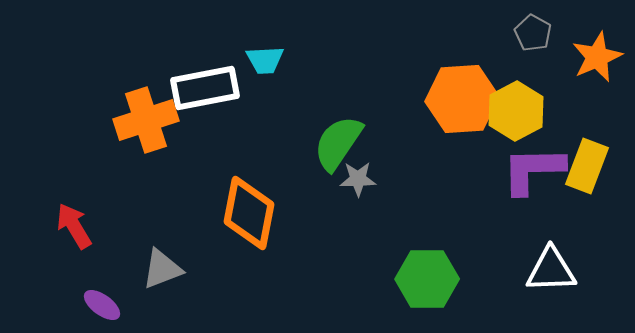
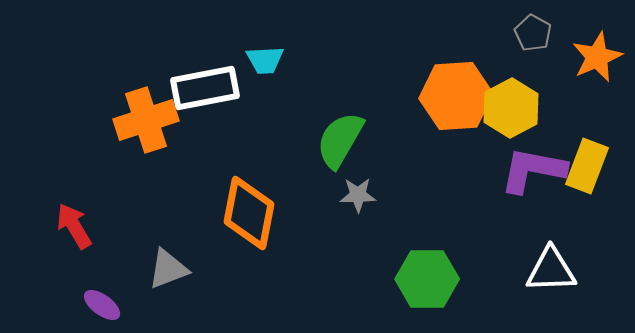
orange hexagon: moved 6 px left, 3 px up
yellow hexagon: moved 5 px left, 3 px up
green semicircle: moved 2 px right, 3 px up; rotated 4 degrees counterclockwise
purple L-shape: rotated 12 degrees clockwise
gray star: moved 16 px down
gray triangle: moved 6 px right
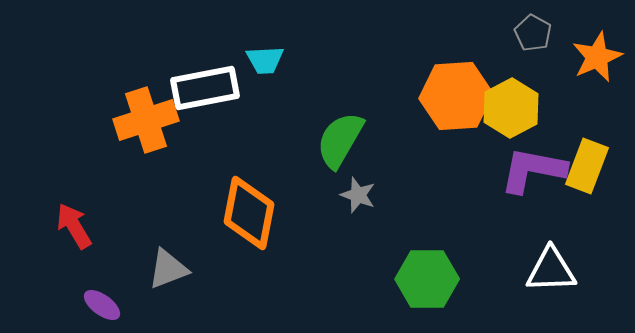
gray star: rotated 21 degrees clockwise
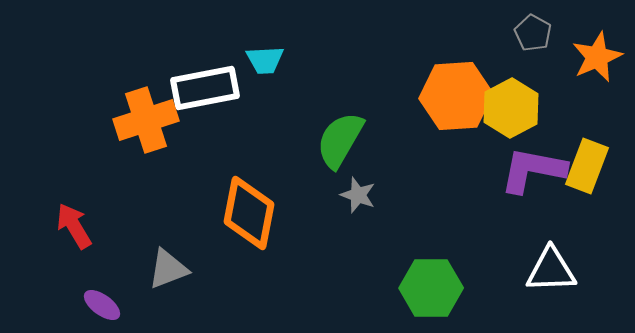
green hexagon: moved 4 px right, 9 px down
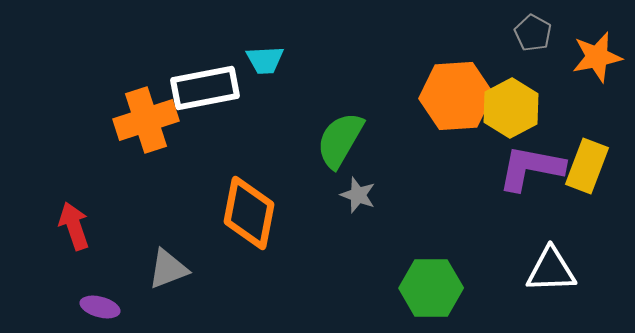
orange star: rotated 12 degrees clockwise
purple L-shape: moved 2 px left, 2 px up
red arrow: rotated 12 degrees clockwise
purple ellipse: moved 2 px left, 2 px down; rotated 21 degrees counterclockwise
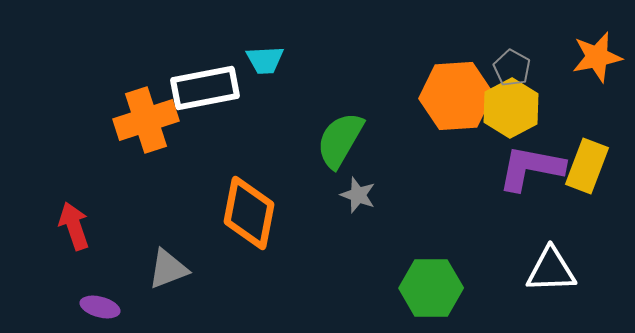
gray pentagon: moved 21 px left, 35 px down
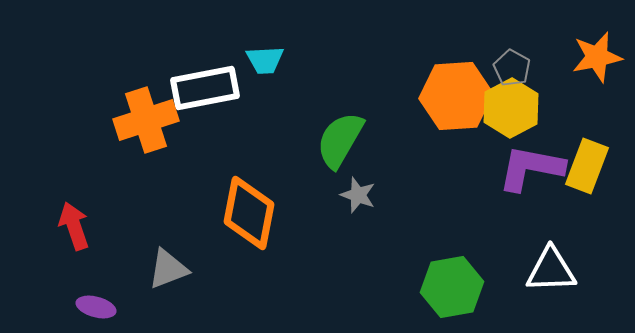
green hexagon: moved 21 px right, 1 px up; rotated 10 degrees counterclockwise
purple ellipse: moved 4 px left
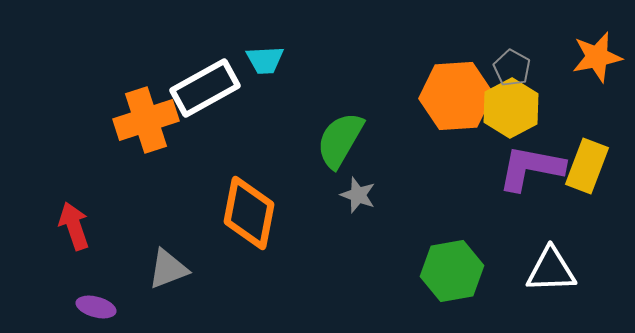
white rectangle: rotated 18 degrees counterclockwise
green hexagon: moved 16 px up
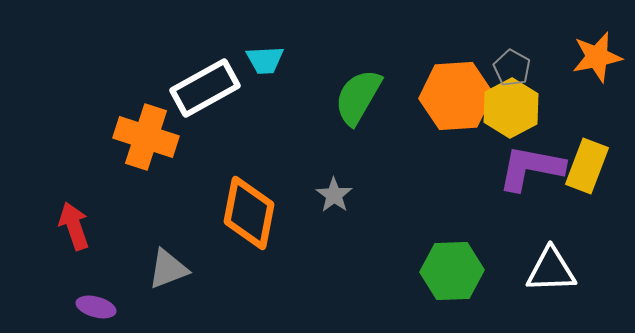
orange cross: moved 17 px down; rotated 36 degrees clockwise
green semicircle: moved 18 px right, 43 px up
gray star: moved 24 px left; rotated 15 degrees clockwise
green hexagon: rotated 8 degrees clockwise
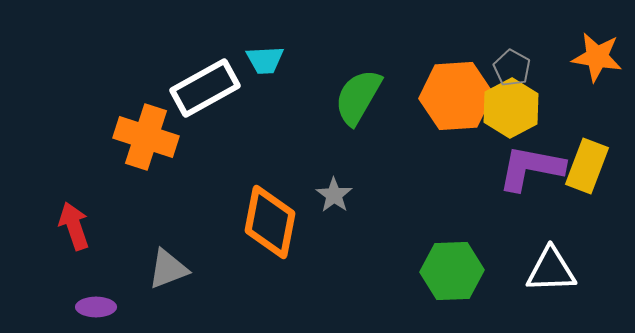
orange star: rotated 21 degrees clockwise
orange diamond: moved 21 px right, 9 px down
purple ellipse: rotated 15 degrees counterclockwise
